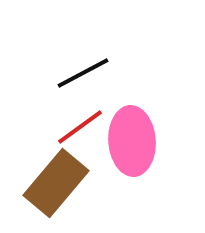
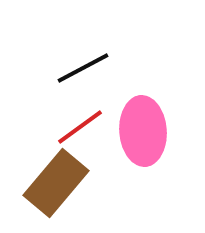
black line: moved 5 px up
pink ellipse: moved 11 px right, 10 px up
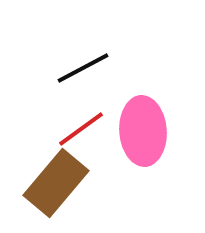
red line: moved 1 px right, 2 px down
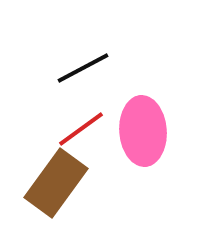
brown rectangle: rotated 4 degrees counterclockwise
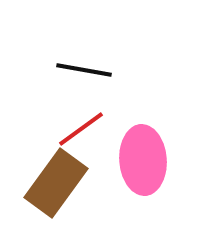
black line: moved 1 px right, 2 px down; rotated 38 degrees clockwise
pink ellipse: moved 29 px down
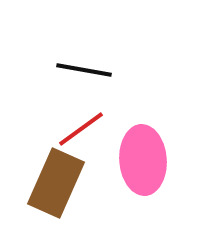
brown rectangle: rotated 12 degrees counterclockwise
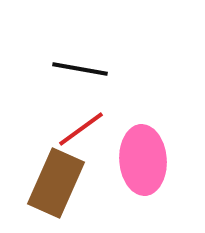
black line: moved 4 px left, 1 px up
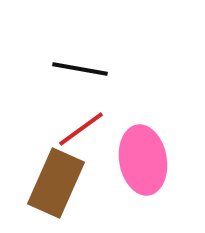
pink ellipse: rotated 6 degrees counterclockwise
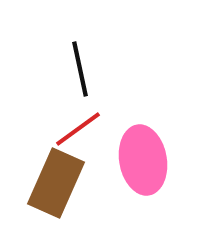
black line: rotated 68 degrees clockwise
red line: moved 3 px left
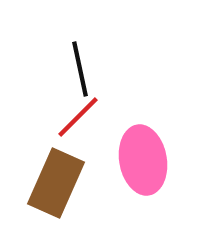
red line: moved 12 px up; rotated 9 degrees counterclockwise
